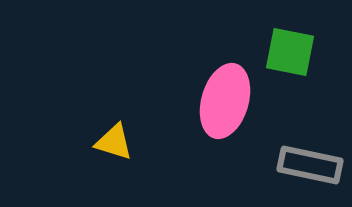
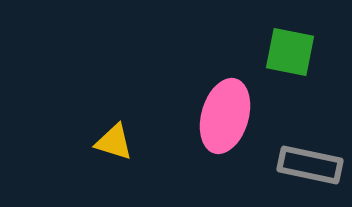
pink ellipse: moved 15 px down
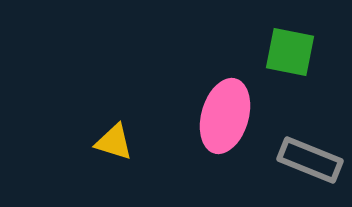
gray rectangle: moved 5 px up; rotated 10 degrees clockwise
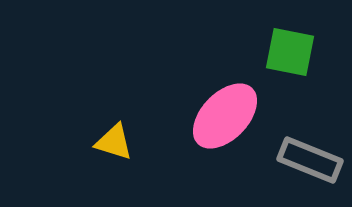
pink ellipse: rotated 28 degrees clockwise
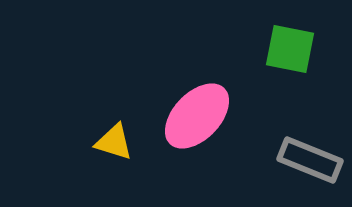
green square: moved 3 px up
pink ellipse: moved 28 px left
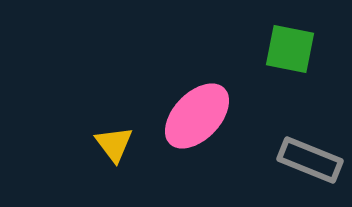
yellow triangle: moved 2 px down; rotated 36 degrees clockwise
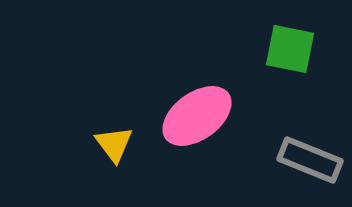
pink ellipse: rotated 10 degrees clockwise
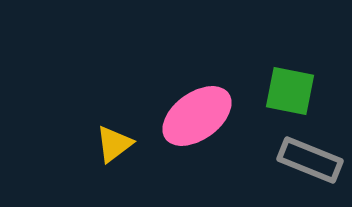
green square: moved 42 px down
yellow triangle: rotated 30 degrees clockwise
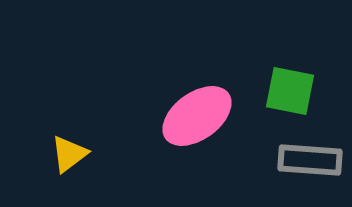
yellow triangle: moved 45 px left, 10 px down
gray rectangle: rotated 18 degrees counterclockwise
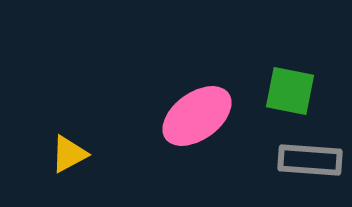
yellow triangle: rotated 9 degrees clockwise
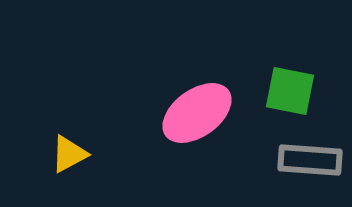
pink ellipse: moved 3 px up
